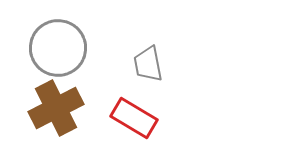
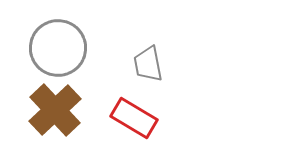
brown cross: moved 1 px left, 2 px down; rotated 16 degrees counterclockwise
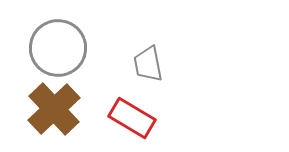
brown cross: moved 1 px left, 1 px up
red rectangle: moved 2 px left
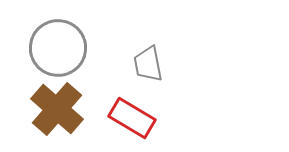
brown cross: moved 3 px right; rotated 6 degrees counterclockwise
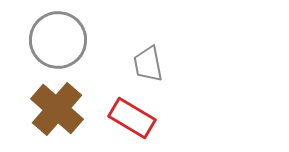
gray circle: moved 8 px up
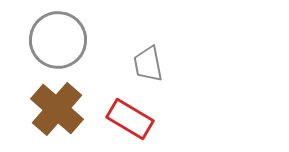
red rectangle: moved 2 px left, 1 px down
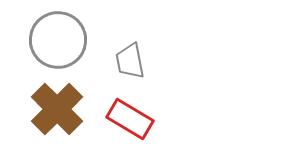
gray trapezoid: moved 18 px left, 3 px up
brown cross: rotated 4 degrees clockwise
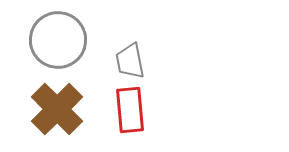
red rectangle: moved 9 px up; rotated 54 degrees clockwise
